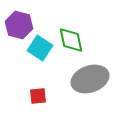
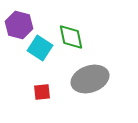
green diamond: moved 3 px up
red square: moved 4 px right, 4 px up
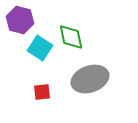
purple hexagon: moved 1 px right, 5 px up
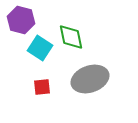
purple hexagon: moved 1 px right
red square: moved 5 px up
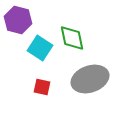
purple hexagon: moved 3 px left
green diamond: moved 1 px right, 1 px down
red square: rotated 18 degrees clockwise
